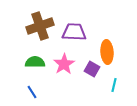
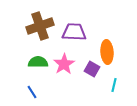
green semicircle: moved 3 px right
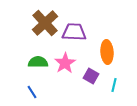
brown cross: moved 5 px right, 3 px up; rotated 24 degrees counterclockwise
pink star: moved 1 px right, 1 px up
purple square: moved 1 px left, 7 px down
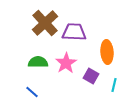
pink star: moved 1 px right
blue line: rotated 16 degrees counterclockwise
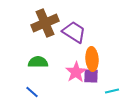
brown cross: rotated 20 degrees clockwise
purple trapezoid: rotated 30 degrees clockwise
orange ellipse: moved 15 px left, 7 px down
pink star: moved 10 px right, 9 px down
purple square: rotated 28 degrees counterclockwise
cyan line: moved 2 px left, 6 px down; rotated 64 degrees clockwise
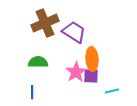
blue line: rotated 48 degrees clockwise
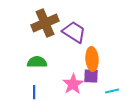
green semicircle: moved 1 px left
pink star: moved 3 px left, 12 px down
blue line: moved 2 px right
